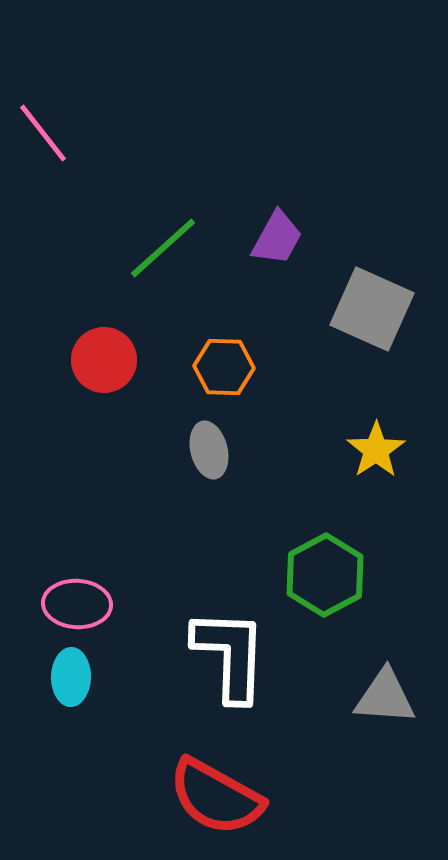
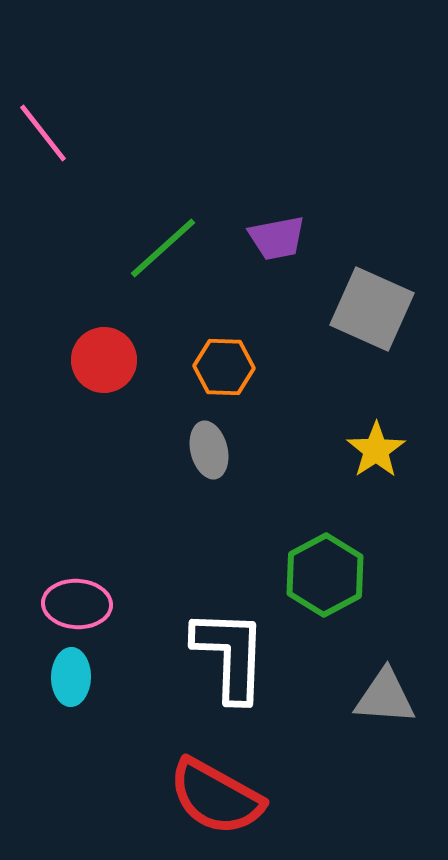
purple trapezoid: rotated 50 degrees clockwise
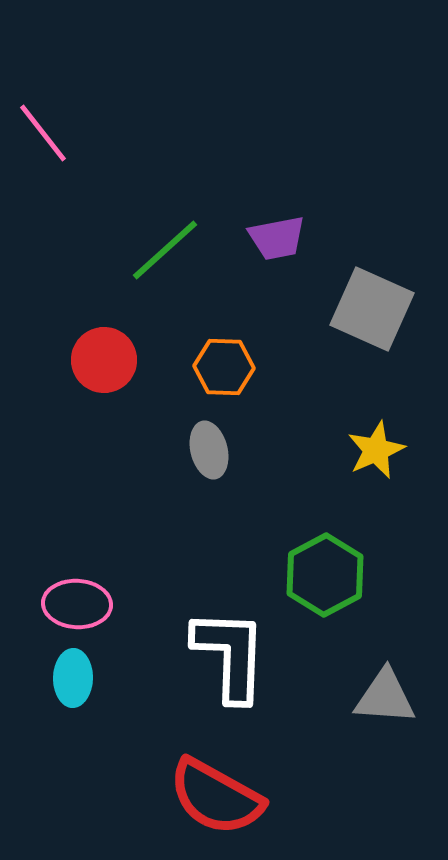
green line: moved 2 px right, 2 px down
yellow star: rotated 10 degrees clockwise
cyan ellipse: moved 2 px right, 1 px down
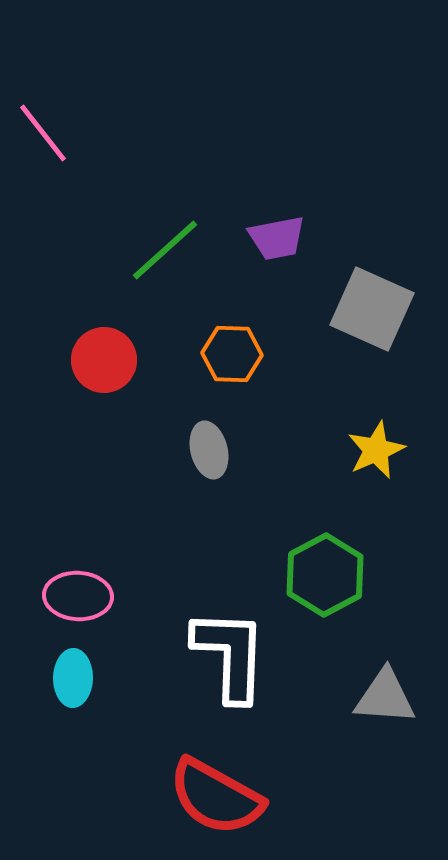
orange hexagon: moved 8 px right, 13 px up
pink ellipse: moved 1 px right, 8 px up
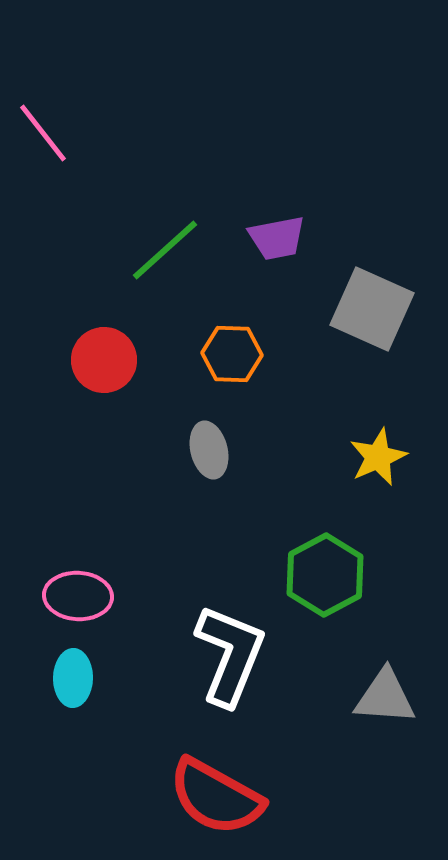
yellow star: moved 2 px right, 7 px down
white L-shape: rotated 20 degrees clockwise
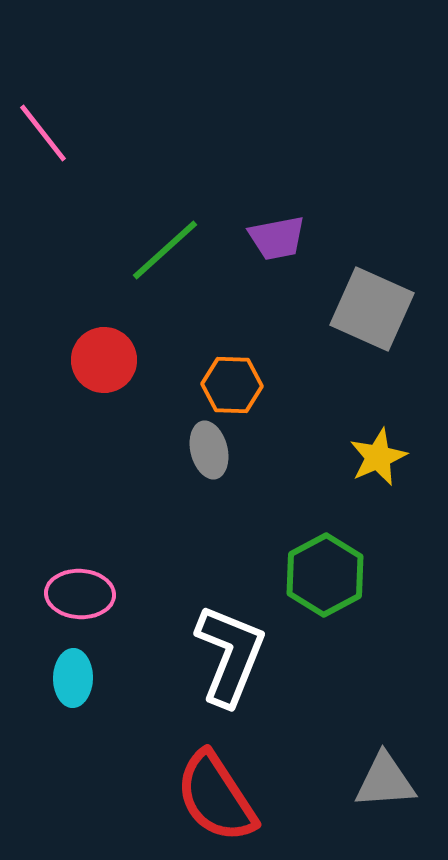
orange hexagon: moved 31 px down
pink ellipse: moved 2 px right, 2 px up
gray triangle: moved 84 px down; rotated 8 degrees counterclockwise
red semicircle: rotated 28 degrees clockwise
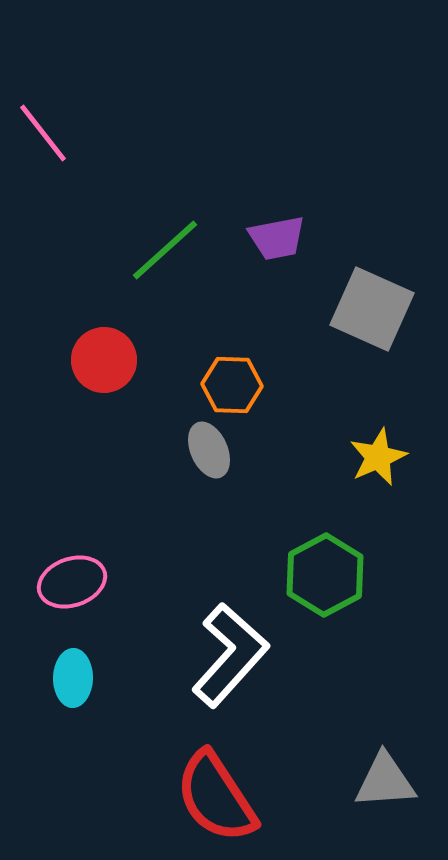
gray ellipse: rotated 10 degrees counterclockwise
pink ellipse: moved 8 px left, 12 px up; rotated 22 degrees counterclockwise
white L-shape: rotated 20 degrees clockwise
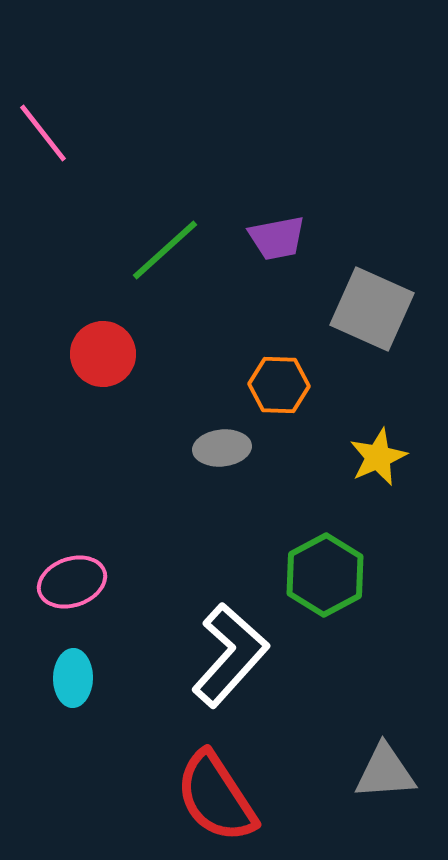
red circle: moved 1 px left, 6 px up
orange hexagon: moved 47 px right
gray ellipse: moved 13 px right, 2 px up; rotated 72 degrees counterclockwise
gray triangle: moved 9 px up
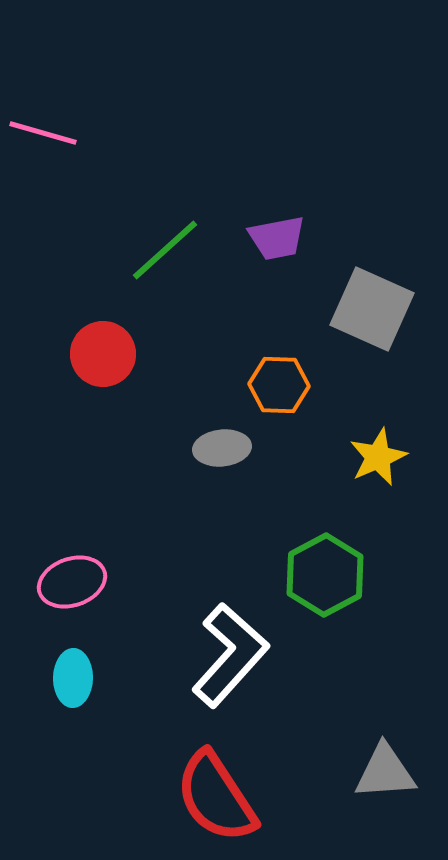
pink line: rotated 36 degrees counterclockwise
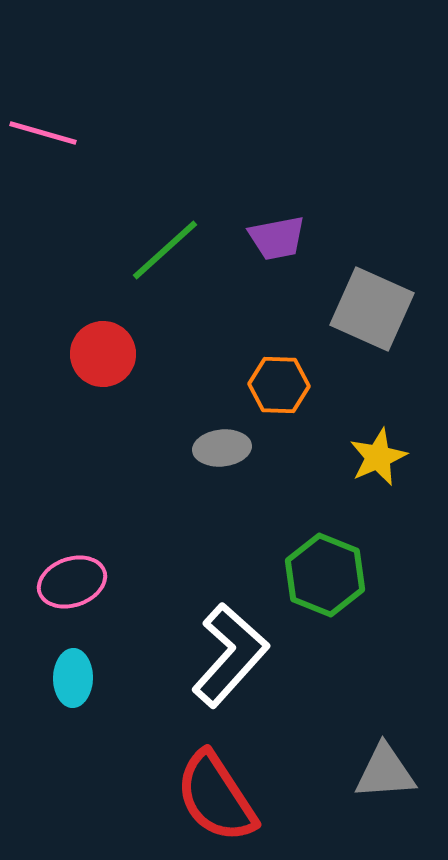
green hexagon: rotated 10 degrees counterclockwise
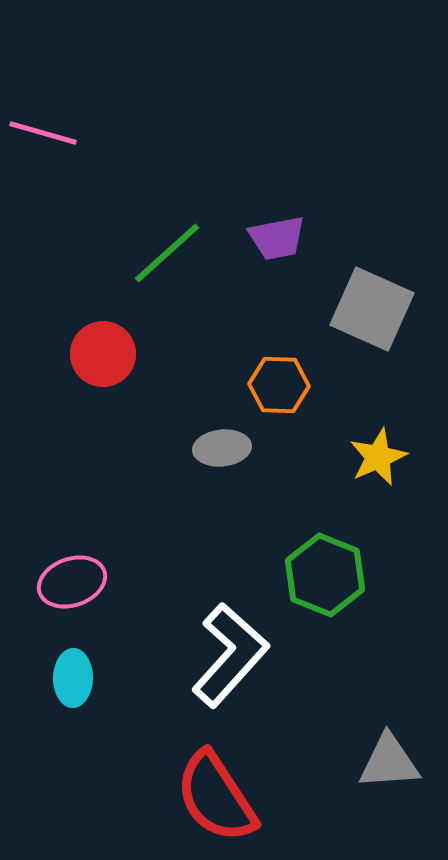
green line: moved 2 px right, 3 px down
gray triangle: moved 4 px right, 10 px up
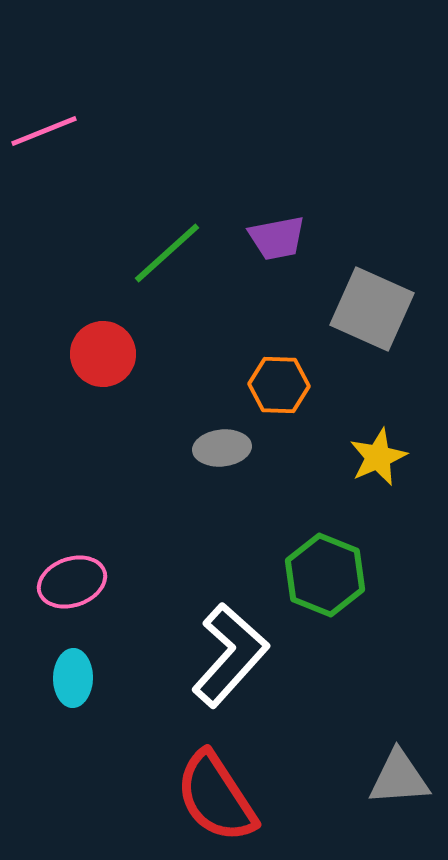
pink line: moved 1 px right, 2 px up; rotated 38 degrees counterclockwise
gray triangle: moved 10 px right, 16 px down
